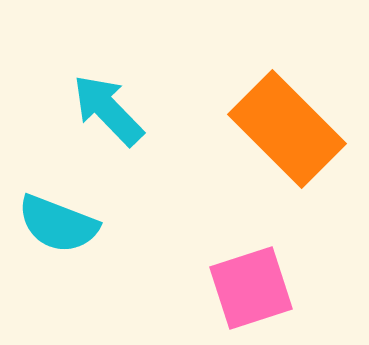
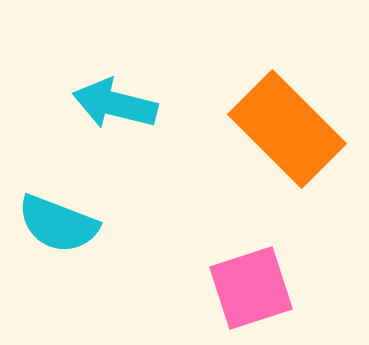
cyan arrow: moved 7 px right, 6 px up; rotated 32 degrees counterclockwise
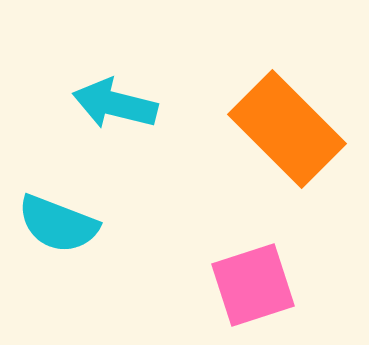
pink square: moved 2 px right, 3 px up
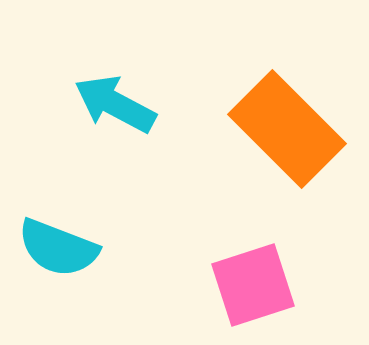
cyan arrow: rotated 14 degrees clockwise
cyan semicircle: moved 24 px down
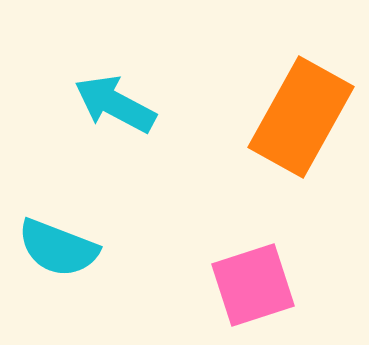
orange rectangle: moved 14 px right, 12 px up; rotated 74 degrees clockwise
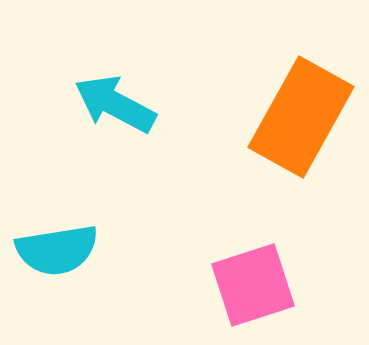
cyan semicircle: moved 1 px left, 2 px down; rotated 30 degrees counterclockwise
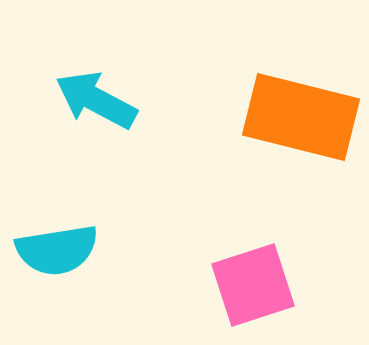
cyan arrow: moved 19 px left, 4 px up
orange rectangle: rotated 75 degrees clockwise
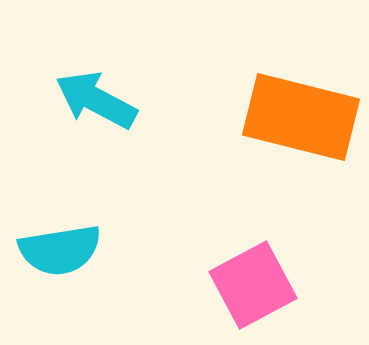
cyan semicircle: moved 3 px right
pink square: rotated 10 degrees counterclockwise
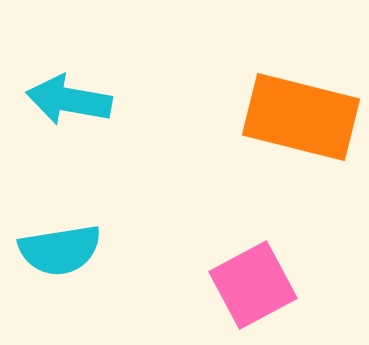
cyan arrow: moved 27 px left; rotated 18 degrees counterclockwise
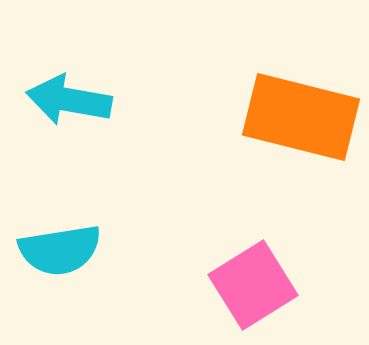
pink square: rotated 4 degrees counterclockwise
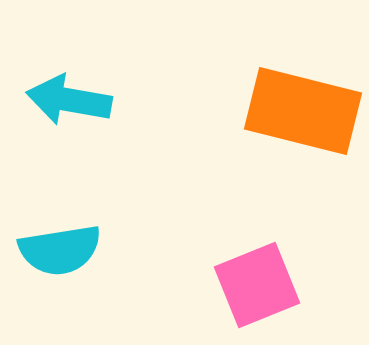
orange rectangle: moved 2 px right, 6 px up
pink square: moved 4 px right; rotated 10 degrees clockwise
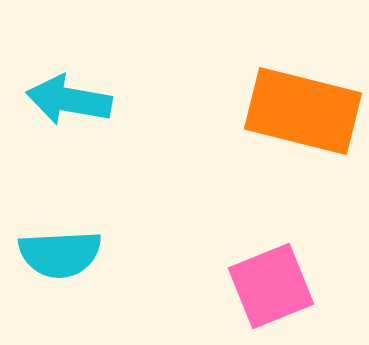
cyan semicircle: moved 4 px down; rotated 6 degrees clockwise
pink square: moved 14 px right, 1 px down
